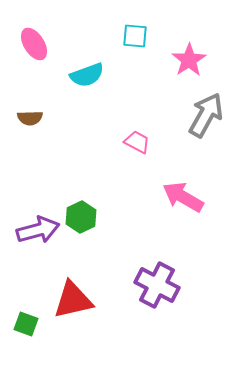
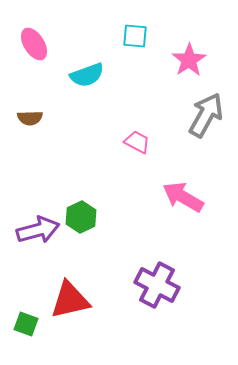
red triangle: moved 3 px left
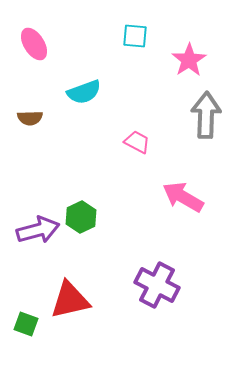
cyan semicircle: moved 3 px left, 17 px down
gray arrow: rotated 27 degrees counterclockwise
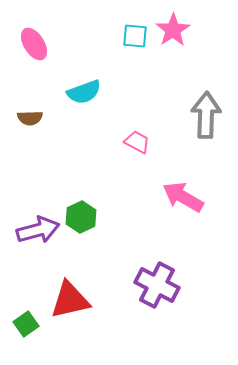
pink star: moved 16 px left, 30 px up
green square: rotated 35 degrees clockwise
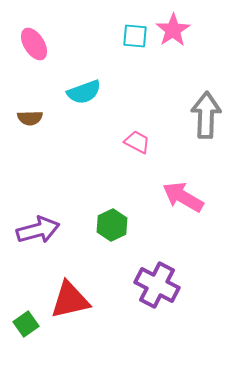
green hexagon: moved 31 px right, 8 px down
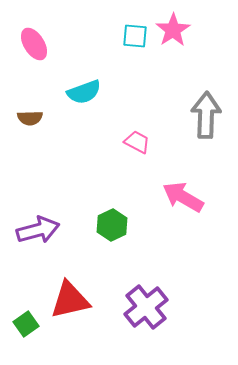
purple cross: moved 11 px left, 22 px down; rotated 24 degrees clockwise
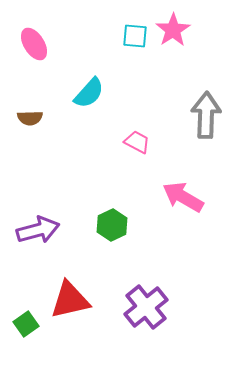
cyan semicircle: moved 5 px right, 1 px down; rotated 28 degrees counterclockwise
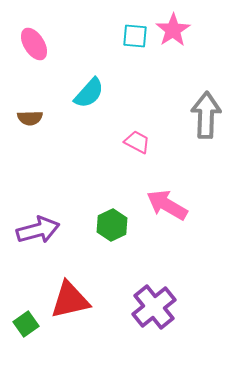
pink arrow: moved 16 px left, 8 px down
purple cross: moved 8 px right
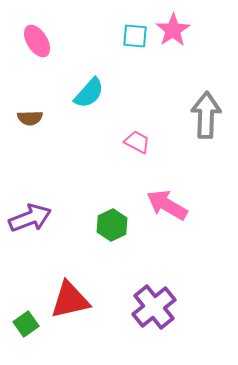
pink ellipse: moved 3 px right, 3 px up
purple arrow: moved 8 px left, 12 px up; rotated 6 degrees counterclockwise
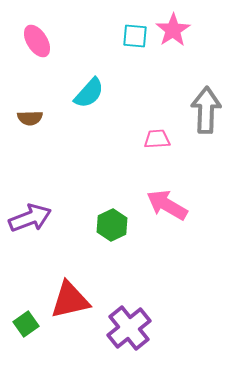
gray arrow: moved 5 px up
pink trapezoid: moved 20 px right, 3 px up; rotated 32 degrees counterclockwise
purple cross: moved 25 px left, 21 px down
